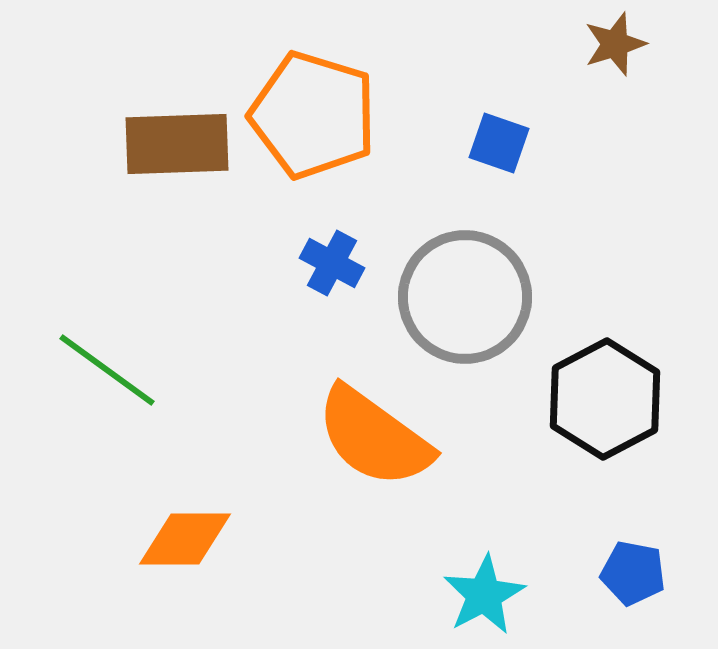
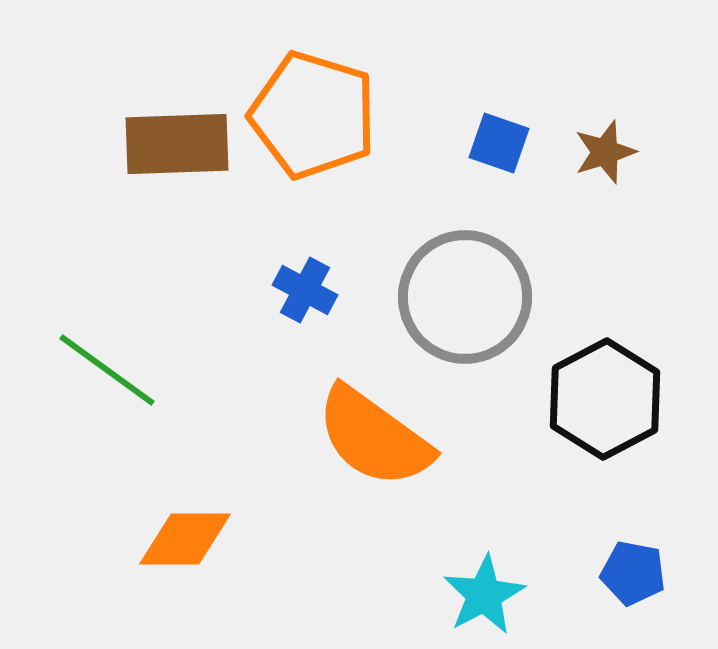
brown star: moved 10 px left, 108 px down
blue cross: moved 27 px left, 27 px down
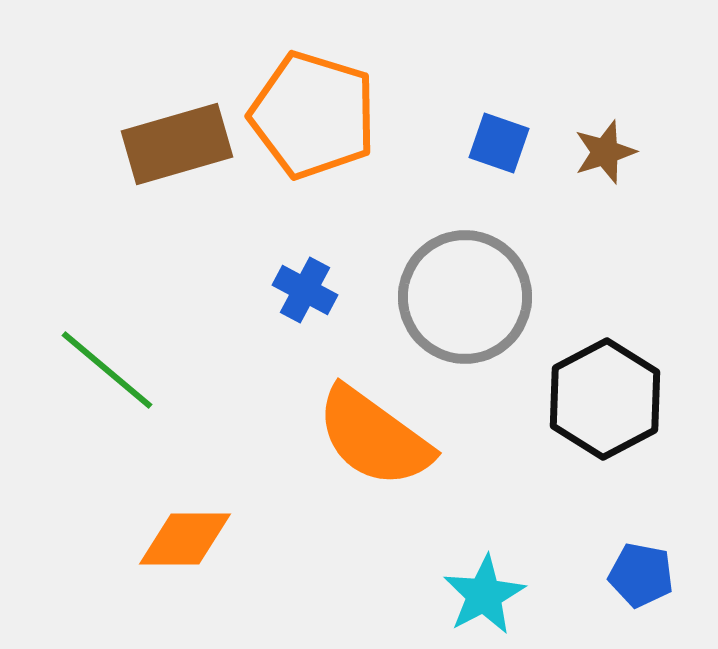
brown rectangle: rotated 14 degrees counterclockwise
green line: rotated 4 degrees clockwise
blue pentagon: moved 8 px right, 2 px down
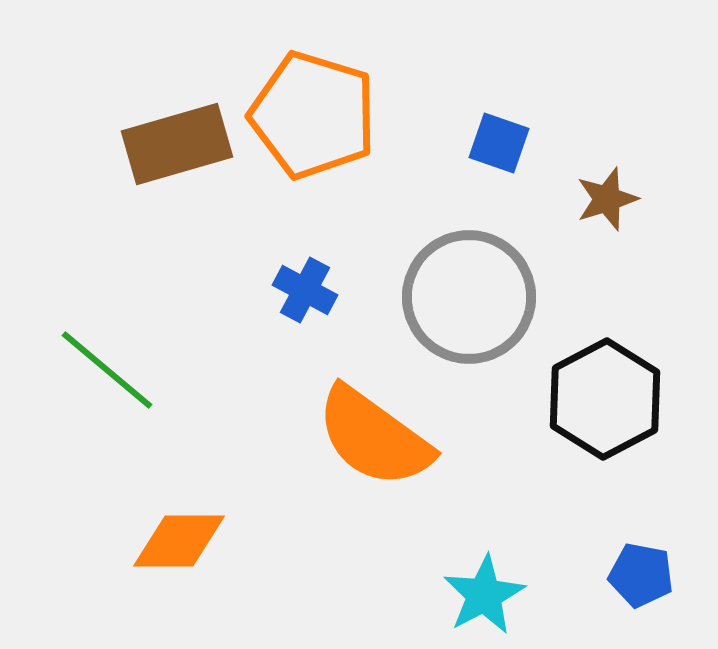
brown star: moved 2 px right, 47 px down
gray circle: moved 4 px right
orange diamond: moved 6 px left, 2 px down
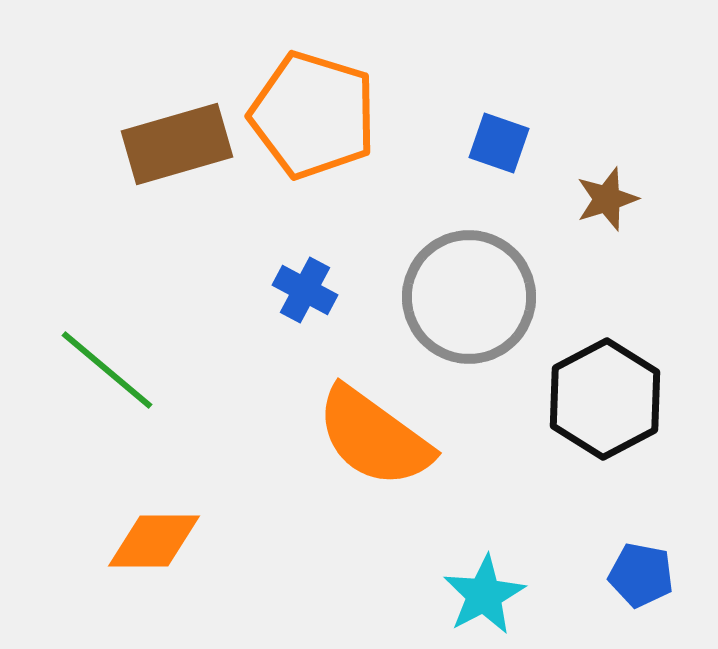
orange diamond: moved 25 px left
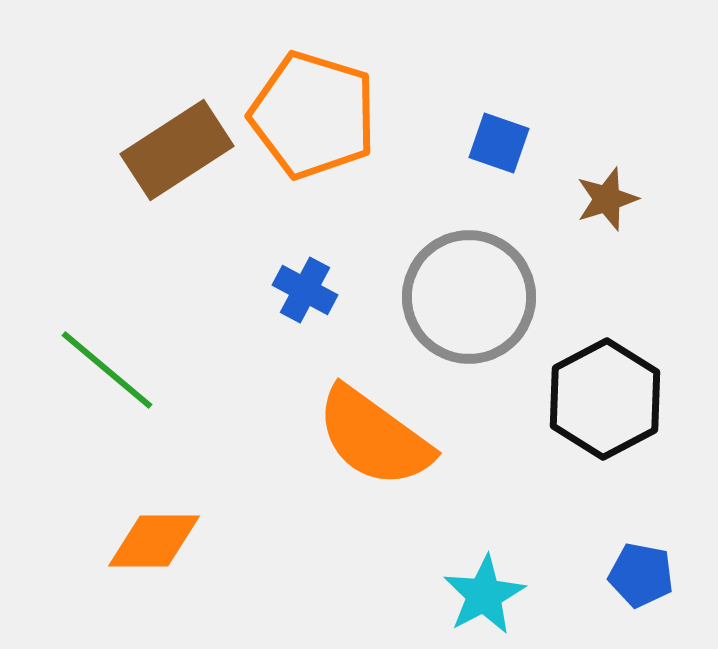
brown rectangle: moved 6 px down; rotated 17 degrees counterclockwise
